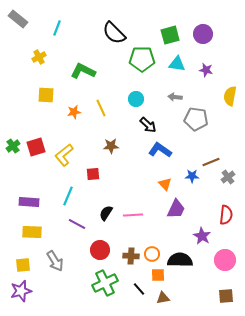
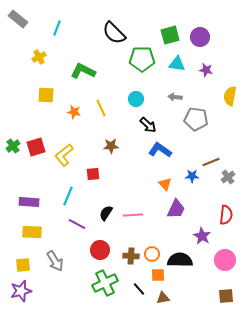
purple circle at (203, 34): moved 3 px left, 3 px down
orange star at (74, 112): rotated 24 degrees clockwise
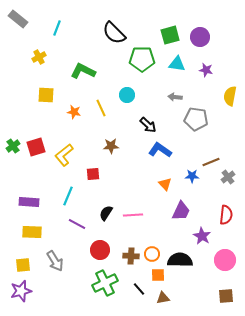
cyan circle at (136, 99): moved 9 px left, 4 px up
purple trapezoid at (176, 209): moved 5 px right, 2 px down
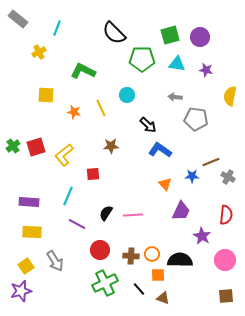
yellow cross at (39, 57): moved 5 px up
gray cross at (228, 177): rotated 24 degrees counterclockwise
yellow square at (23, 265): moved 3 px right, 1 px down; rotated 28 degrees counterclockwise
brown triangle at (163, 298): rotated 32 degrees clockwise
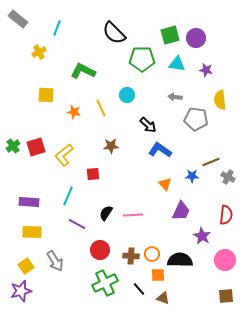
purple circle at (200, 37): moved 4 px left, 1 px down
yellow semicircle at (230, 96): moved 10 px left, 4 px down; rotated 18 degrees counterclockwise
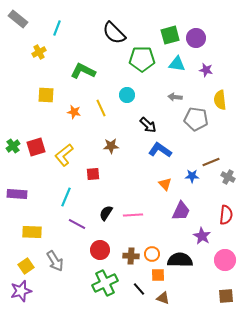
cyan line at (68, 196): moved 2 px left, 1 px down
purple rectangle at (29, 202): moved 12 px left, 8 px up
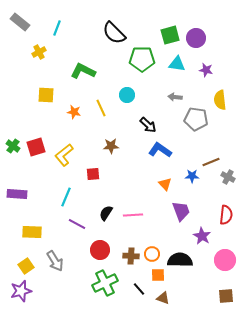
gray rectangle at (18, 19): moved 2 px right, 3 px down
green cross at (13, 146): rotated 16 degrees counterclockwise
purple trapezoid at (181, 211): rotated 45 degrees counterclockwise
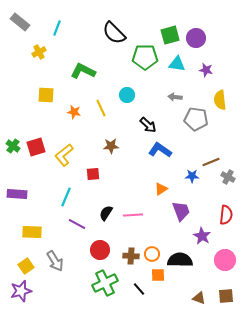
green pentagon at (142, 59): moved 3 px right, 2 px up
orange triangle at (165, 184): moved 4 px left, 5 px down; rotated 40 degrees clockwise
brown triangle at (163, 298): moved 36 px right
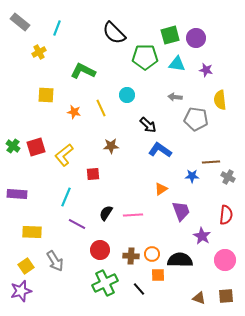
brown line at (211, 162): rotated 18 degrees clockwise
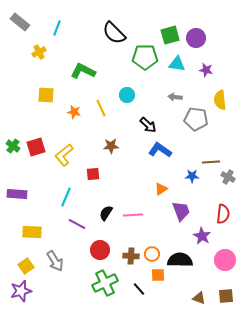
red semicircle at (226, 215): moved 3 px left, 1 px up
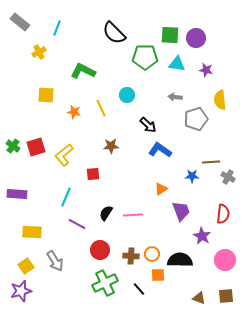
green square at (170, 35): rotated 18 degrees clockwise
gray pentagon at (196, 119): rotated 25 degrees counterclockwise
